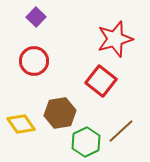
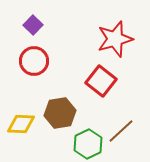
purple square: moved 3 px left, 8 px down
yellow diamond: rotated 52 degrees counterclockwise
green hexagon: moved 2 px right, 2 px down
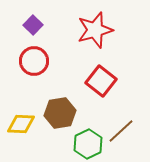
red star: moved 20 px left, 9 px up
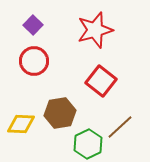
brown line: moved 1 px left, 4 px up
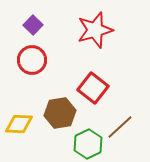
red circle: moved 2 px left, 1 px up
red square: moved 8 px left, 7 px down
yellow diamond: moved 2 px left
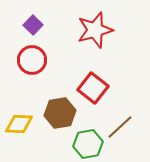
green hexagon: rotated 16 degrees clockwise
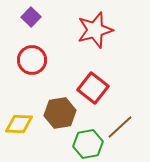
purple square: moved 2 px left, 8 px up
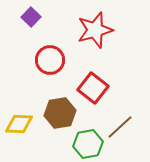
red circle: moved 18 px right
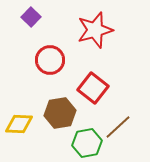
brown line: moved 2 px left
green hexagon: moved 1 px left, 1 px up
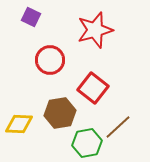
purple square: rotated 18 degrees counterclockwise
